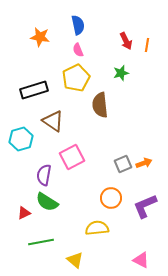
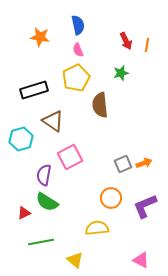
pink square: moved 2 px left
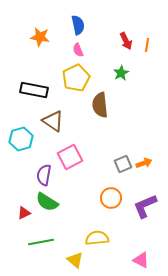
green star: rotated 14 degrees counterclockwise
black rectangle: rotated 28 degrees clockwise
yellow semicircle: moved 10 px down
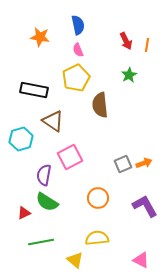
green star: moved 8 px right, 2 px down
orange circle: moved 13 px left
purple L-shape: rotated 84 degrees clockwise
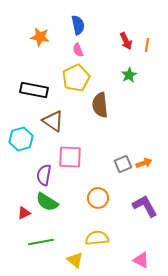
pink square: rotated 30 degrees clockwise
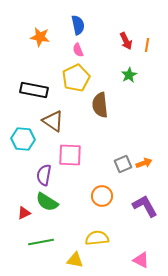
cyan hexagon: moved 2 px right; rotated 20 degrees clockwise
pink square: moved 2 px up
orange circle: moved 4 px right, 2 px up
yellow triangle: rotated 30 degrees counterclockwise
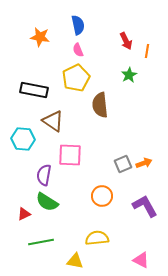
orange line: moved 6 px down
red triangle: moved 1 px down
yellow triangle: moved 1 px down
